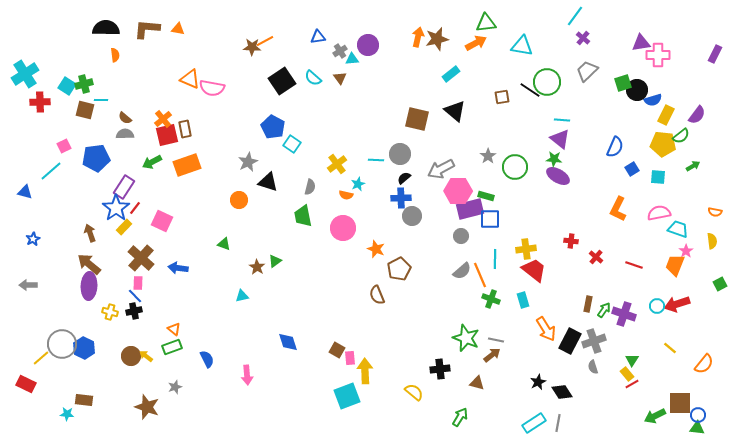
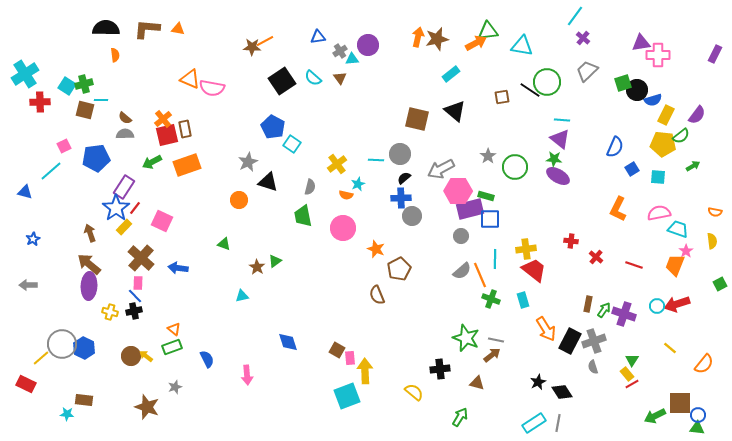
green triangle at (486, 23): moved 2 px right, 8 px down
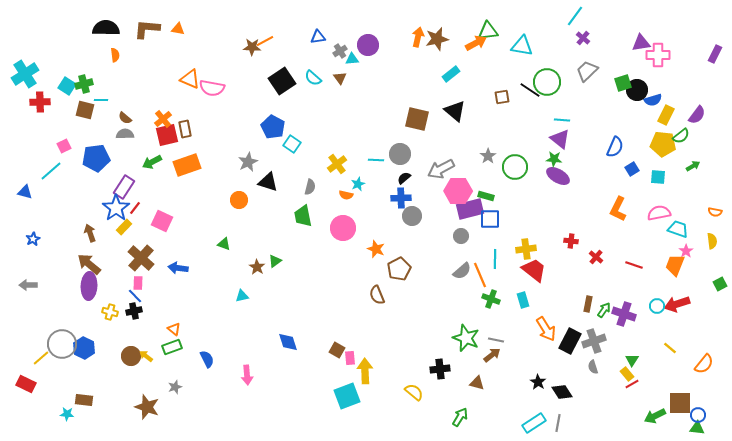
black star at (538, 382): rotated 14 degrees counterclockwise
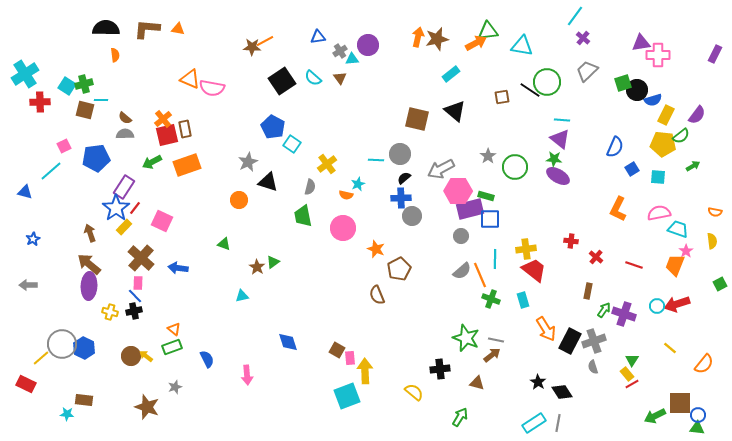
yellow cross at (337, 164): moved 10 px left
green triangle at (275, 261): moved 2 px left, 1 px down
brown rectangle at (588, 304): moved 13 px up
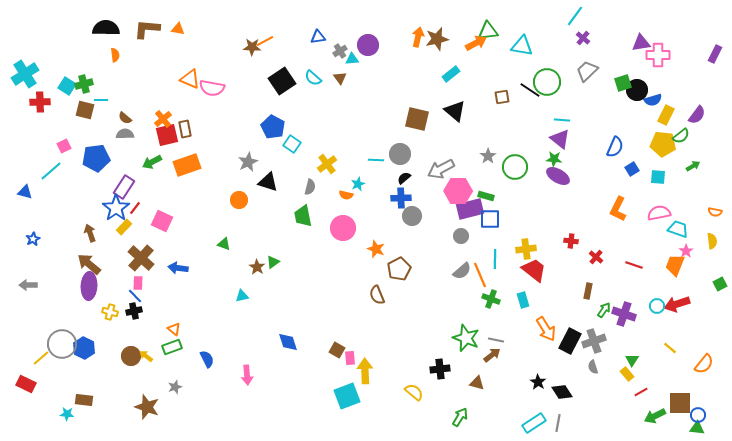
red line at (632, 384): moved 9 px right, 8 px down
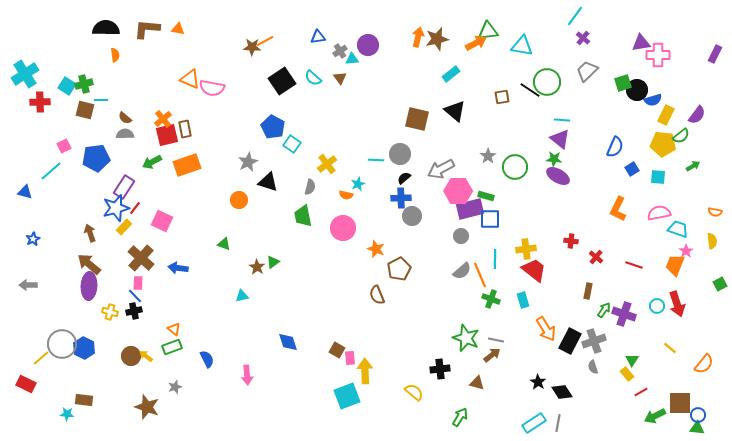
blue star at (116, 208): rotated 20 degrees clockwise
red arrow at (677, 304): rotated 90 degrees counterclockwise
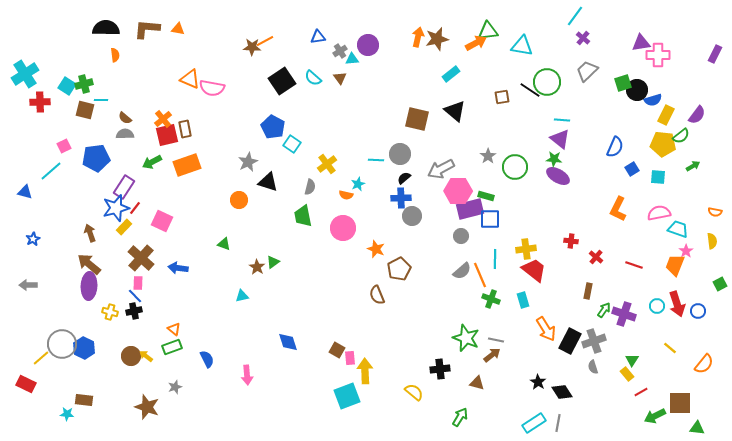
blue circle at (698, 415): moved 104 px up
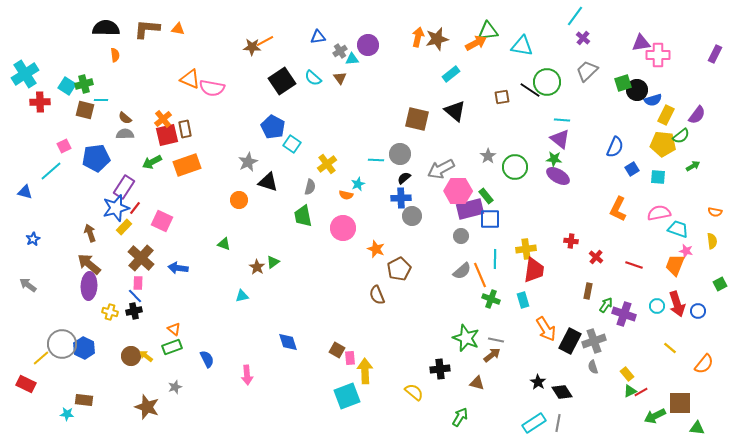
green rectangle at (486, 196): rotated 35 degrees clockwise
pink star at (686, 251): rotated 24 degrees counterclockwise
red trapezoid at (534, 270): rotated 60 degrees clockwise
gray arrow at (28, 285): rotated 36 degrees clockwise
green arrow at (604, 310): moved 2 px right, 5 px up
green triangle at (632, 360): moved 2 px left, 31 px down; rotated 32 degrees clockwise
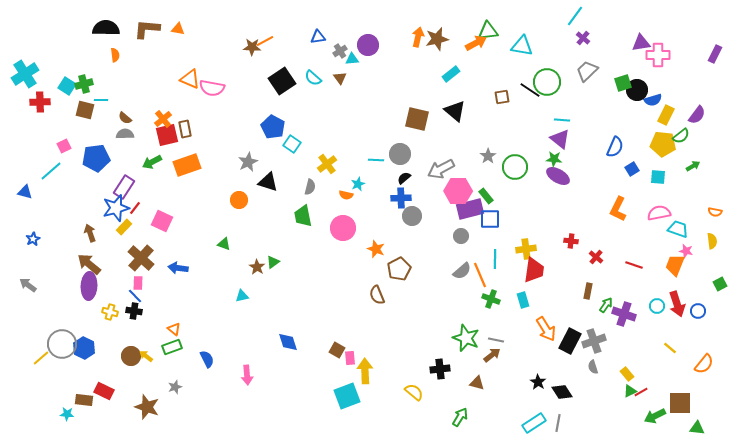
black cross at (134, 311): rotated 21 degrees clockwise
red rectangle at (26, 384): moved 78 px right, 7 px down
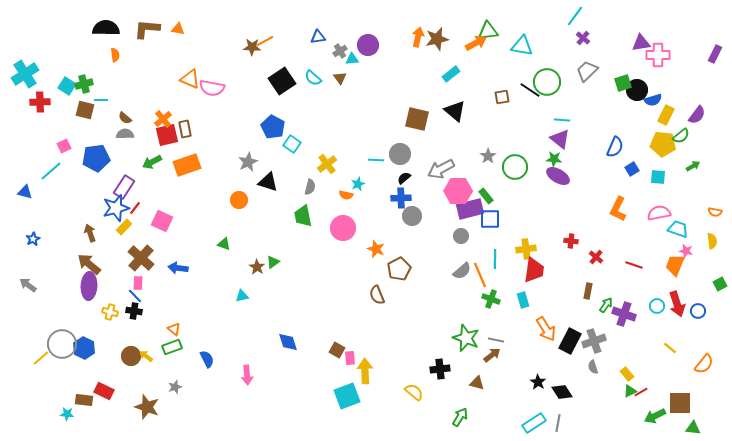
green triangle at (697, 428): moved 4 px left
